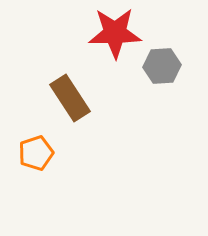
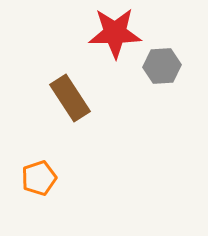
orange pentagon: moved 3 px right, 25 px down
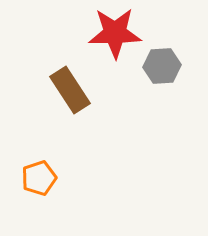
brown rectangle: moved 8 px up
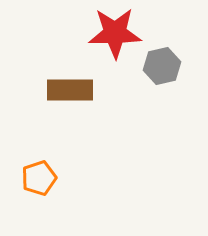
gray hexagon: rotated 9 degrees counterclockwise
brown rectangle: rotated 57 degrees counterclockwise
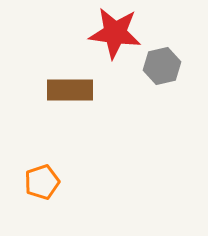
red star: rotated 8 degrees clockwise
orange pentagon: moved 3 px right, 4 px down
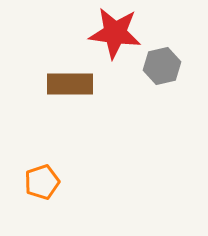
brown rectangle: moved 6 px up
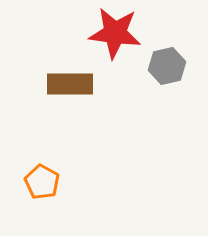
gray hexagon: moved 5 px right
orange pentagon: rotated 24 degrees counterclockwise
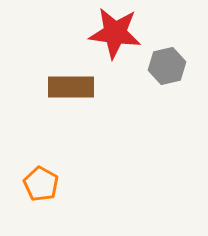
brown rectangle: moved 1 px right, 3 px down
orange pentagon: moved 1 px left, 2 px down
